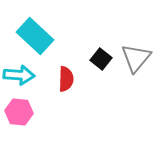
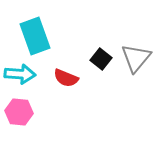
cyan rectangle: rotated 27 degrees clockwise
cyan arrow: moved 1 px right, 1 px up
red semicircle: moved 1 px up; rotated 110 degrees clockwise
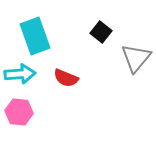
black square: moved 27 px up
cyan arrow: rotated 8 degrees counterclockwise
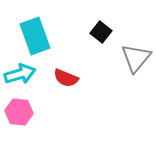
cyan arrow: rotated 12 degrees counterclockwise
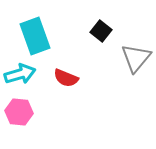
black square: moved 1 px up
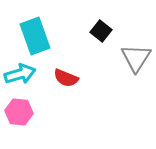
gray triangle: rotated 8 degrees counterclockwise
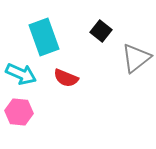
cyan rectangle: moved 9 px right, 1 px down
gray triangle: rotated 20 degrees clockwise
cyan arrow: moved 1 px right; rotated 40 degrees clockwise
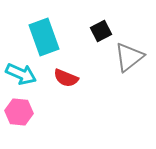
black square: rotated 25 degrees clockwise
gray triangle: moved 7 px left, 1 px up
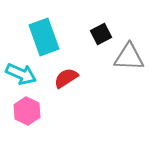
black square: moved 3 px down
gray triangle: rotated 40 degrees clockwise
red semicircle: rotated 125 degrees clockwise
pink hexagon: moved 8 px right, 1 px up; rotated 20 degrees clockwise
